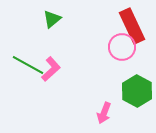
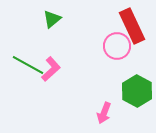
pink circle: moved 5 px left, 1 px up
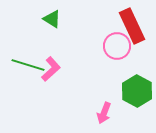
green triangle: rotated 48 degrees counterclockwise
green line: rotated 12 degrees counterclockwise
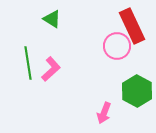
green line: moved 2 px up; rotated 64 degrees clockwise
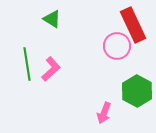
red rectangle: moved 1 px right, 1 px up
green line: moved 1 px left, 1 px down
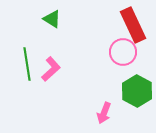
pink circle: moved 6 px right, 6 px down
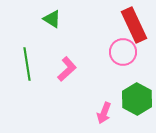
red rectangle: moved 1 px right
pink L-shape: moved 16 px right
green hexagon: moved 8 px down
